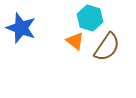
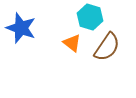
cyan hexagon: moved 1 px up
orange triangle: moved 3 px left, 2 px down
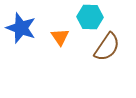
cyan hexagon: rotated 15 degrees counterclockwise
orange triangle: moved 12 px left, 6 px up; rotated 18 degrees clockwise
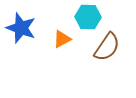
cyan hexagon: moved 2 px left
orange triangle: moved 2 px right, 2 px down; rotated 36 degrees clockwise
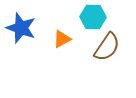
cyan hexagon: moved 5 px right
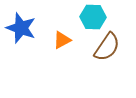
orange triangle: moved 1 px down
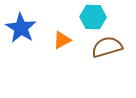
blue star: rotated 12 degrees clockwise
brown semicircle: rotated 140 degrees counterclockwise
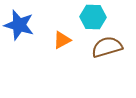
blue star: moved 2 px left, 3 px up; rotated 16 degrees counterclockwise
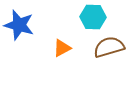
orange triangle: moved 8 px down
brown semicircle: moved 2 px right
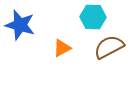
blue star: moved 1 px right
brown semicircle: rotated 12 degrees counterclockwise
